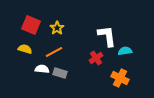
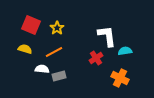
gray rectangle: moved 1 px left, 3 px down; rotated 32 degrees counterclockwise
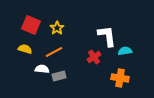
red cross: moved 2 px left, 1 px up
orange cross: rotated 18 degrees counterclockwise
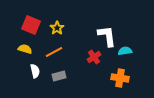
white semicircle: moved 7 px left, 2 px down; rotated 72 degrees clockwise
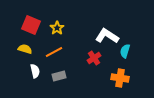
white L-shape: rotated 50 degrees counterclockwise
cyan semicircle: rotated 64 degrees counterclockwise
red cross: moved 1 px down
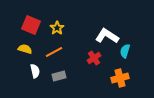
orange cross: rotated 24 degrees counterclockwise
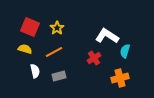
red square: moved 1 px left, 2 px down
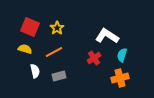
cyan semicircle: moved 3 px left, 4 px down
